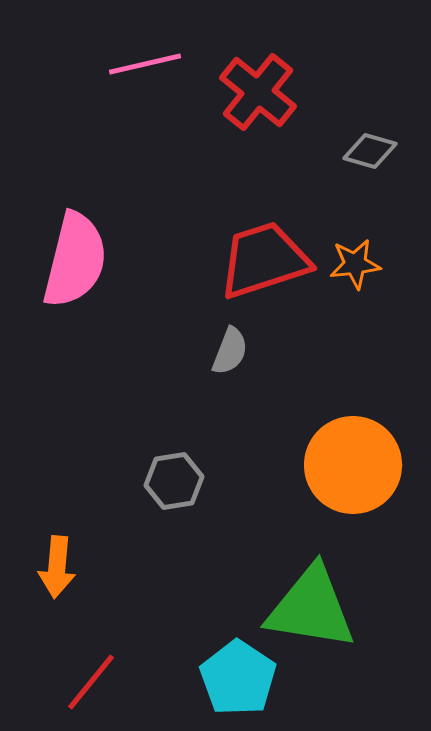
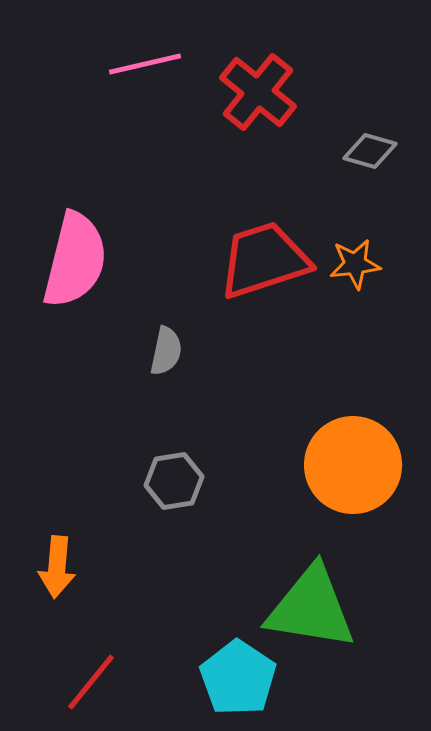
gray semicircle: moved 64 px left; rotated 9 degrees counterclockwise
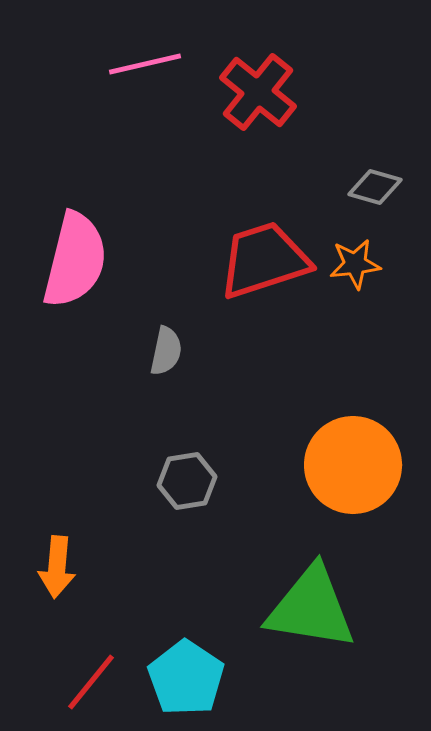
gray diamond: moved 5 px right, 36 px down
gray hexagon: moved 13 px right
cyan pentagon: moved 52 px left
